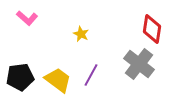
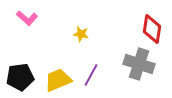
yellow star: rotated 14 degrees counterclockwise
gray cross: rotated 20 degrees counterclockwise
yellow trapezoid: rotated 60 degrees counterclockwise
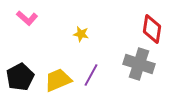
black pentagon: rotated 20 degrees counterclockwise
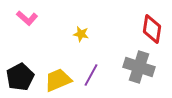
gray cross: moved 3 px down
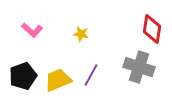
pink L-shape: moved 5 px right, 12 px down
black pentagon: moved 3 px right, 1 px up; rotated 8 degrees clockwise
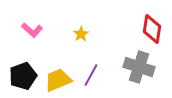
yellow star: rotated 28 degrees clockwise
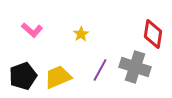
red diamond: moved 1 px right, 5 px down
gray cross: moved 4 px left
purple line: moved 9 px right, 5 px up
yellow trapezoid: moved 3 px up
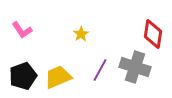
pink L-shape: moved 10 px left; rotated 15 degrees clockwise
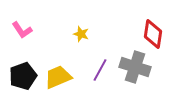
yellow star: rotated 21 degrees counterclockwise
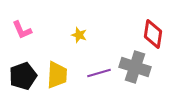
pink L-shape: rotated 10 degrees clockwise
yellow star: moved 2 px left, 1 px down
purple line: moved 1 px left, 3 px down; rotated 45 degrees clockwise
yellow trapezoid: moved 1 px left, 2 px up; rotated 116 degrees clockwise
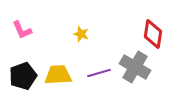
yellow star: moved 2 px right, 1 px up
gray cross: rotated 12 degrees clockwise
yellow trapezoid: moved 1 px right; rotated 96 degrees counterclockwise
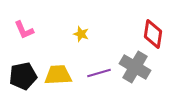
pink L-shape: moved 2 px right
black pentagon: rotated 8 degrees clockwise
